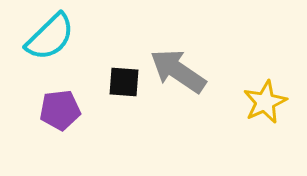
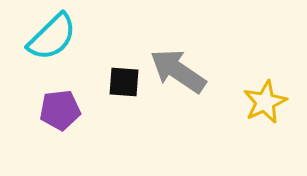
cyan semicircle: moved 2 px right
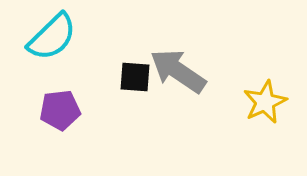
black square: moved 11 px right, 5 px up
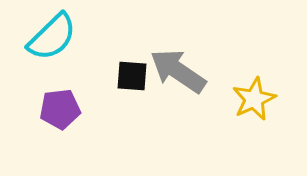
black square: moved 3 px left, 1 px up
yellow star: moved 11 px left, 3 px up
purple pentagon: moved 1 px up
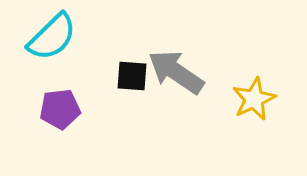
gray arrow: moved 2 px left, 1 px down
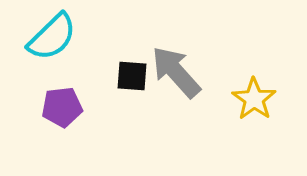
gray arrow: rotated 14 degrees clockwise
yellow star: rotated 12 degrees counterclockwise
purple pentagon: moved 2 px right, 2 px up
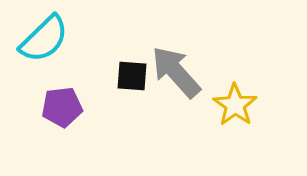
cyan semicircle: moved 8 px left, 2 px down
yellow star: moved 19 px left, 6 px down
